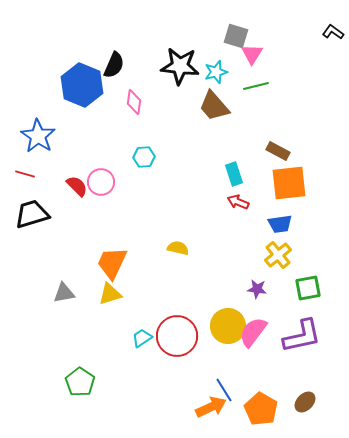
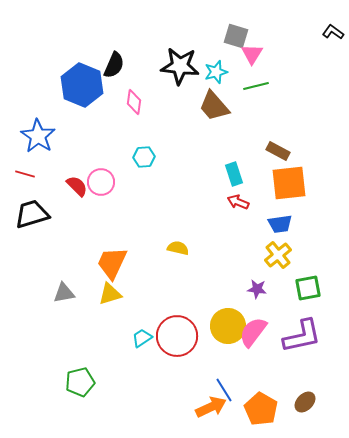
green pentagon: rotated 24 degrees clockwise
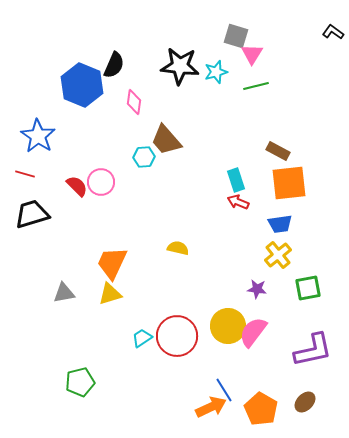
brown trapezoid: moved 48 px left, 34 px down
cyan rectangle: moved 2 px right, 6 px down
purple L-shape: moved 11 px right, 14 px down
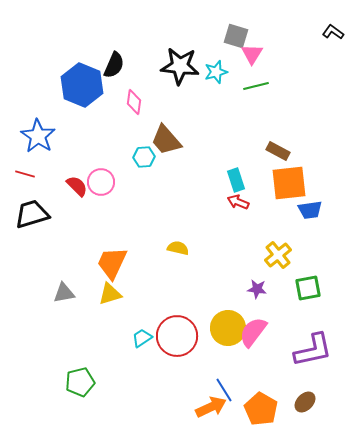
blue trapezoid: moved 30 px right, 14 px up
yellow circle: moved 2 px down
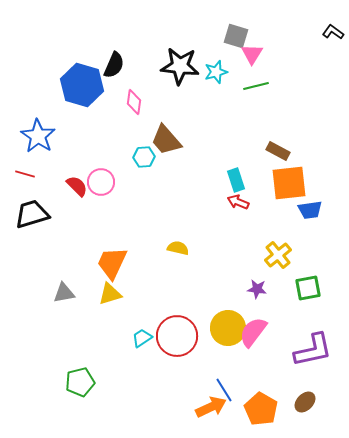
blue hexagon: rotated 6 degrees counterclockwise
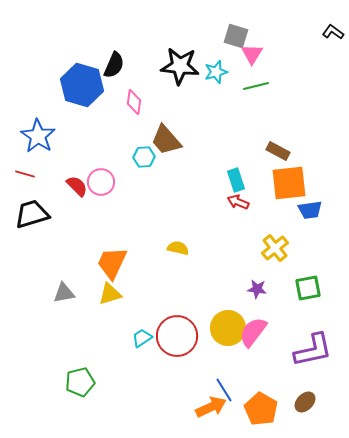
yellow cross: moved 3 px left, 7 px up
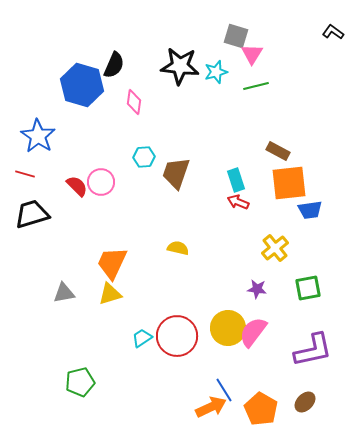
brown trapezoid: moved 10 px right, 33 px down; rotated 60 degrees clockwise
